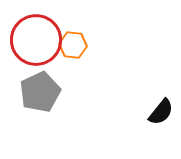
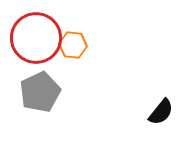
red circle: moved 2 px up
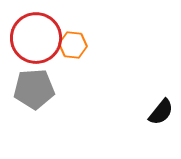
gray pentagon: moved 6 px left, 3 px up; rotated 21 degrees clockwise
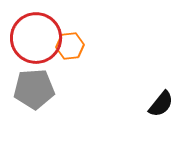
orange hexagon: moved 3 px left, 1 px down; rotated 12 degrees counterclockwise
black semicircle: moved 8 px up
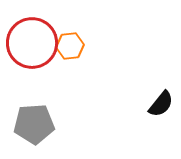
red circle: moved 4 px left, 5 px down
gray pentagon: moved 35 px down
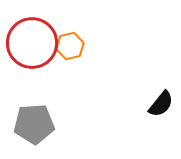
orange hexagon: rotated 8 degrees counterclockwise
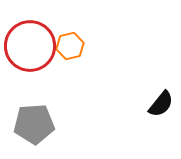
red circle: moved 2 px left, 3 px down
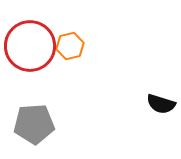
black semicircle: rotated 68 degrees clockwise
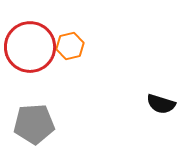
red circle: moved 1 px down
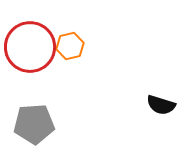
black semicircle: moved 1 px down
